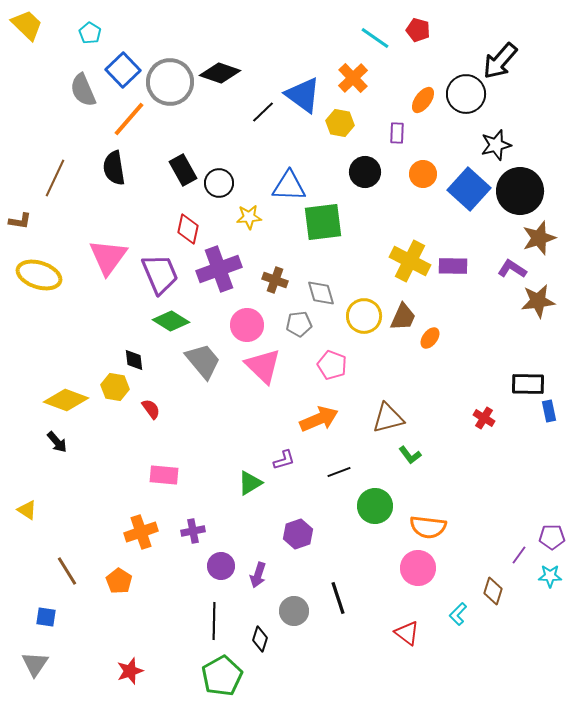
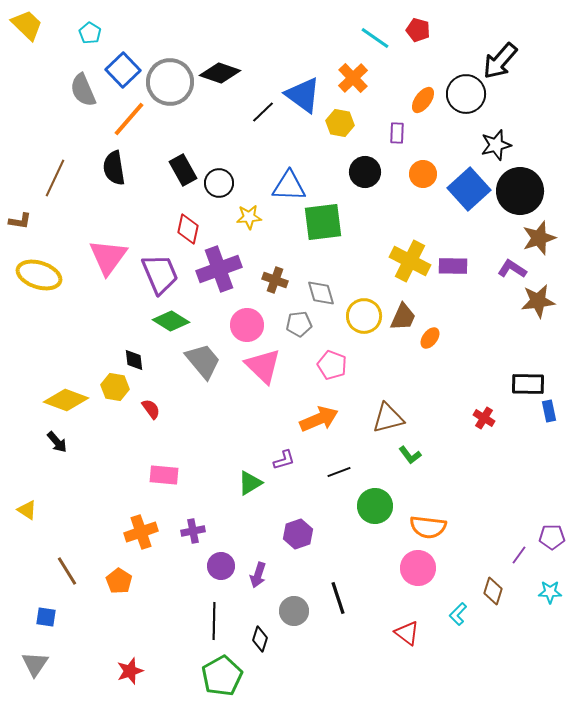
blue square at (469, 189): rotated 6 degrees clockwise
cyan star at (550, 576): moved 16 px down
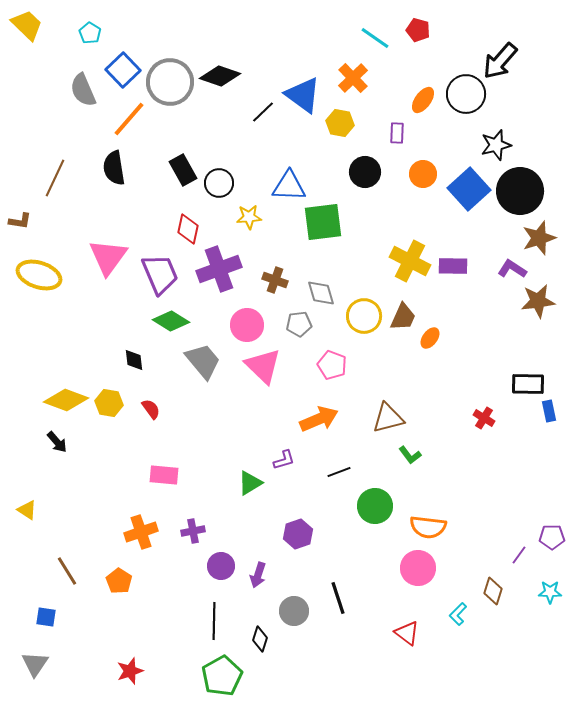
black diamond at (220, 73): moved 3 px down
yellow hexagon at (115, 387): moved 6 px left, 16 px down
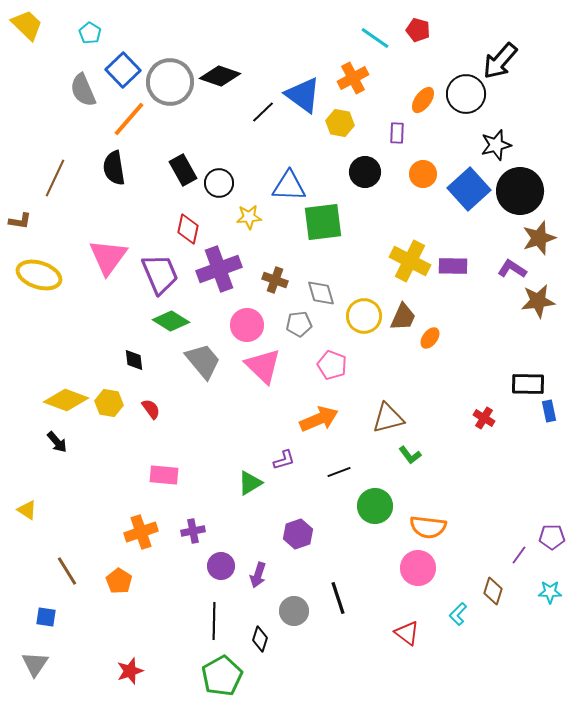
orange cross at (353, 78): rotated 16 degrees clockwise
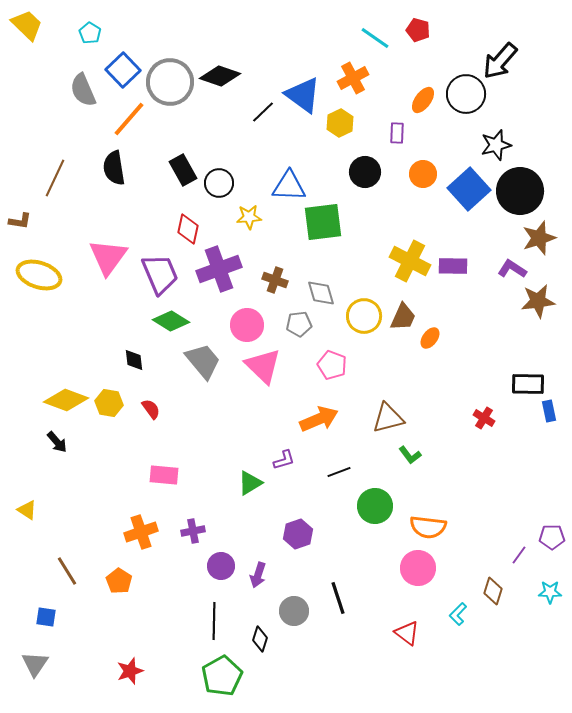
yellow hexagon at (340, 123): rotated 24 degrees clockwise
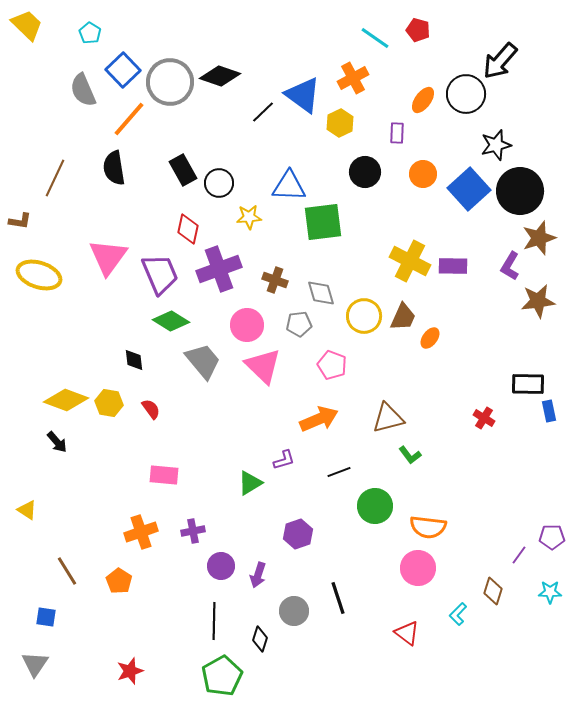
purple L-shape at (512, 269): moved 2 px left, 3 px up; rotated 92 degrees counterclockwise
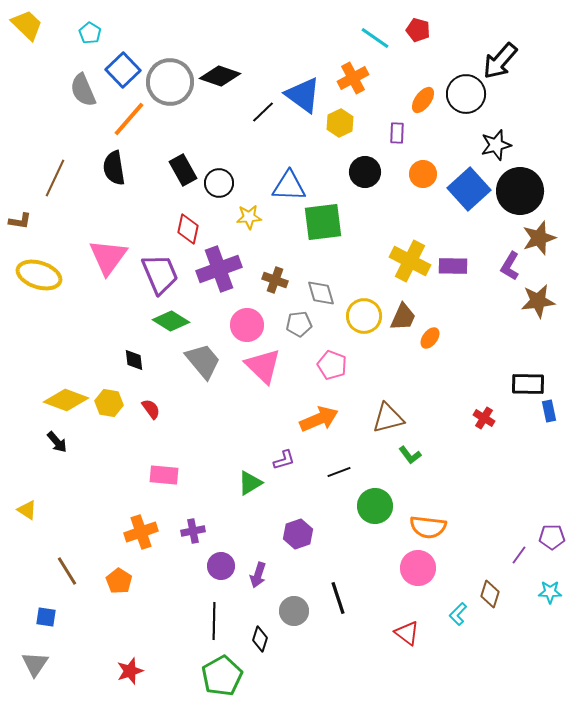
brown diamond at (493, 591): moved 3 px left, 3 px down
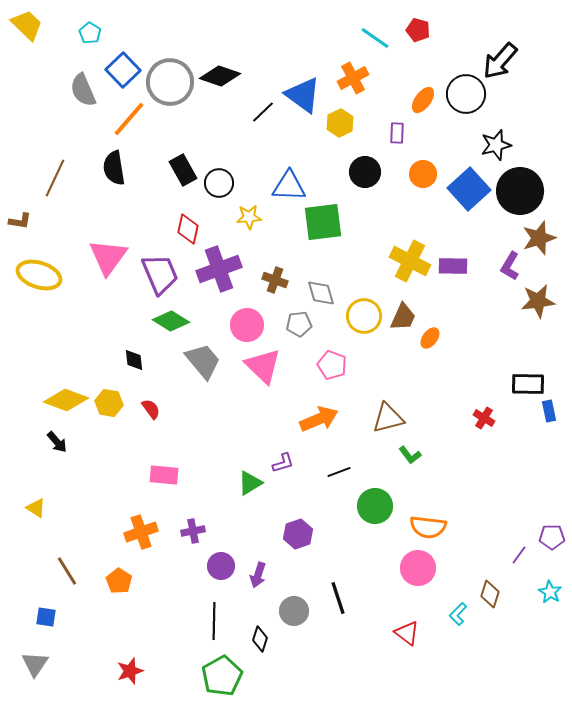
purple L-shape at (284, 460): moved 1 px left, 3 px down
yellow triangle at (27, 510): moved 9 px right, 2 px up
cyan star at (550, 592): rotated 30 degrees clockwise
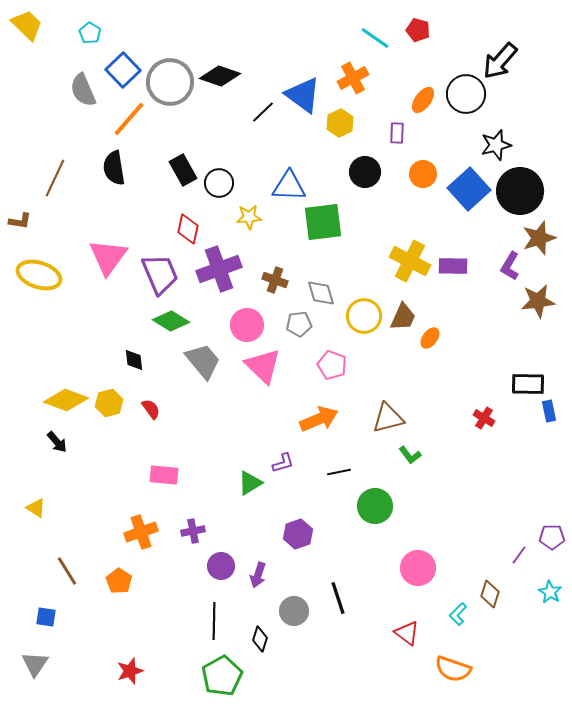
yellow hexagon at (109, 403): rotated 24 degrees counterclockwise
black line at (339, 472): rotated 10 degrees clockwise
orange semicircle at (428, 527): moved 25 px right, 142 px down; rotated 12 degrees clockwise
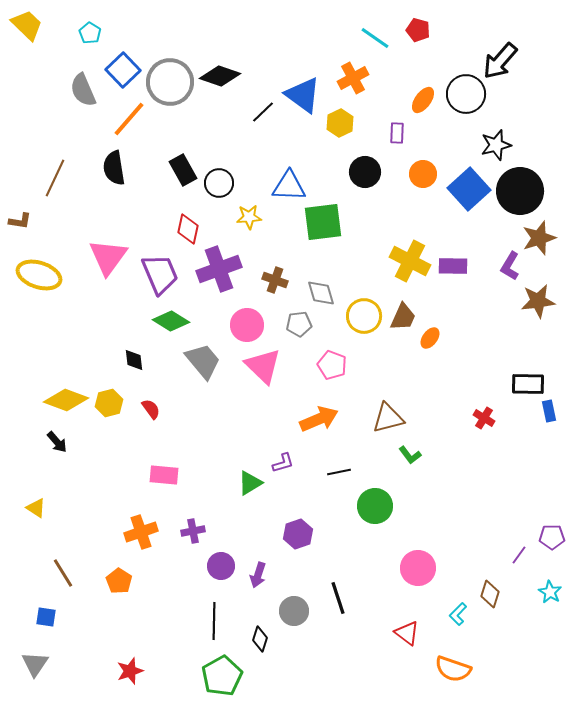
brown line at (67, 571): moved 4 px left, 2 px down
